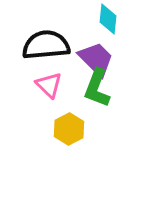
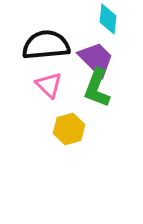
yellow hexagon: rotated 12 degrees clockwise
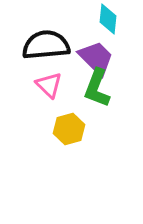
purple trapezoid: moved 1 px up
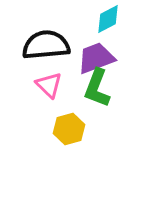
cyan diamond: rotated 56 degrees clockwise
purple trapezoid: rotated 66 degrees counterclockwise
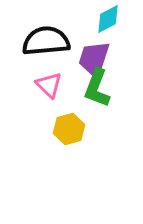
black semicircle: moved 4 px up
purple trapezoid: moved 2 px left, 1 px down; rotated 51 degrees counterclockwise
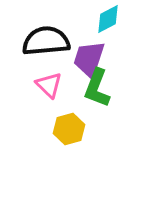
purple trapezoid: moved 5 px left
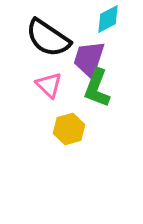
black semicircle: moved 2 px right, 3 px up; rotated 141 degrees counterclockwise
